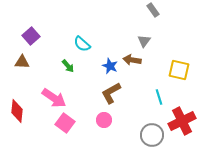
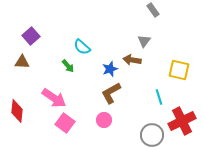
cyan semicircle: moved 3 px down
blue star: moved 3 px down; rotated 28 degrees clockwise
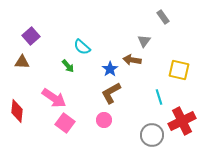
gray rectangle: moved 10 px right, 7 px down
blue star: rotated 14 degrees counterclockwise
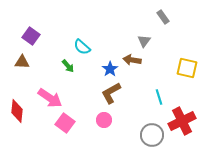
purple square: rotated 12 degrees counterclockwise
yellow square: moved 8 px right, 2 px up
pink arrow: moved 4 px left
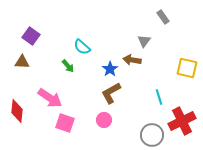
pink square: rotated 18 degrees counterclockwise
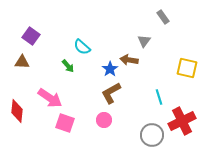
brown arrow: moved 3 px left
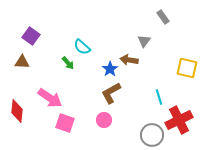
green arrow: moved 3 px up
red cross: moved 3 px left, 1 px up
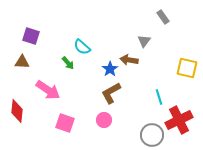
purple square: rotated 18 degrees counterclockwise
pink arrow: moved 2 px left, 8 px up
